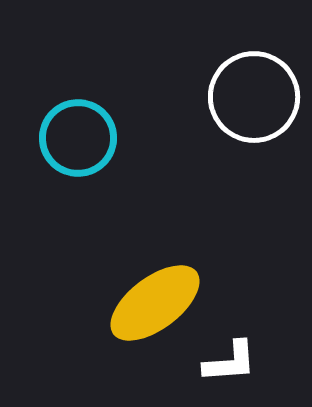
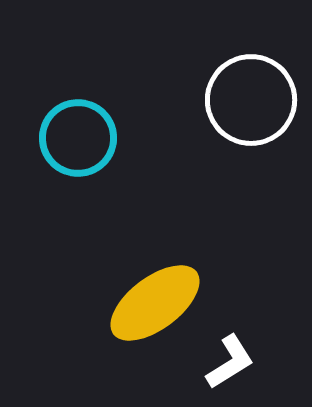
white circle: moved 3 px left, 3 px down
white L-shape: rotated 28 degrees counterclockwise
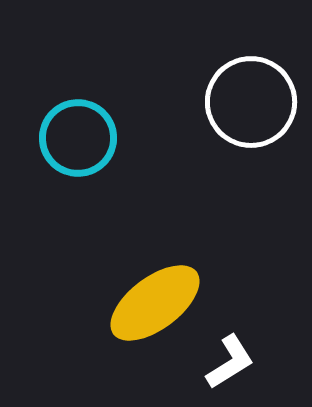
white circle: moved 2 px down
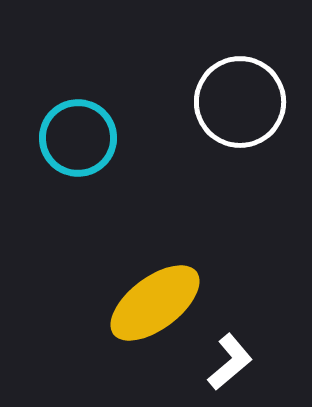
white circle: moved 11 px left
white L-shape: rotated 8 degrees counterclockwise
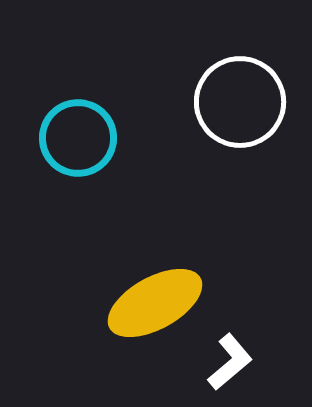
yellow ellipse: rotated 8 degrees clockwise
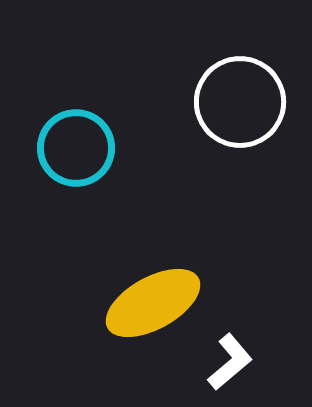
cyan circle: moved 2 px left, 10 px down
yellow ellipse: moved 2 px left
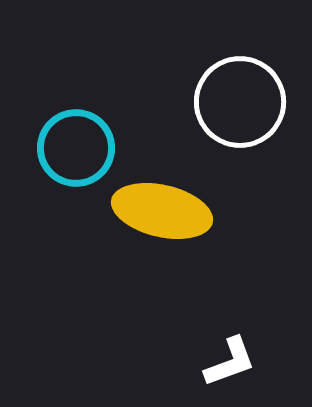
yellow ellipse: moved 9 px right, 92 px up; rotated 42 degrees clockwise
white L-shape: rotated 20 degrees clockwise
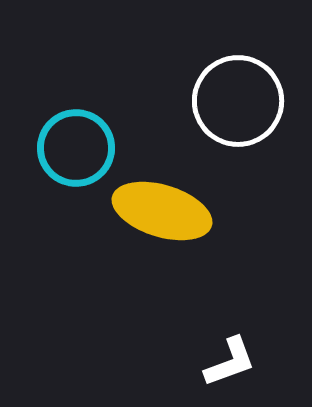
white circle: moved 2 px left, 1 px up
yellow ellipse: rotated 4 degrees clockwise
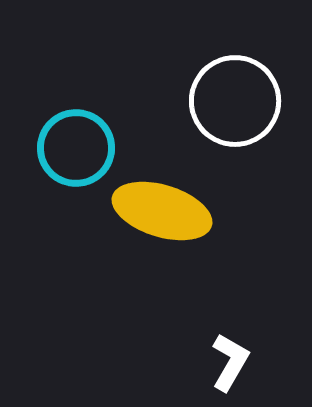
white circle: moved 3 px left
white L-shape: rotated 40 degrees counterclockwise
